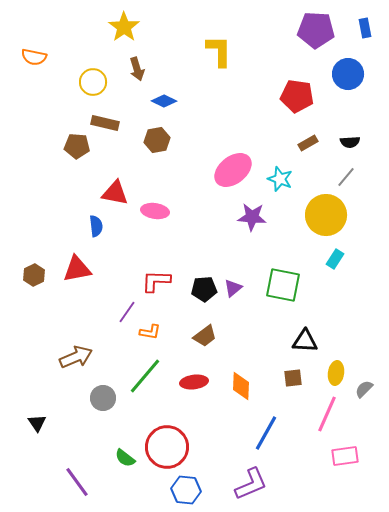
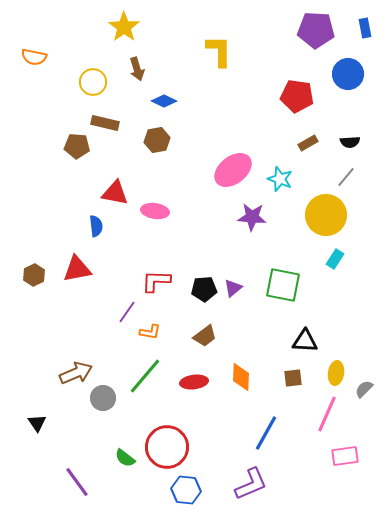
brown arrow at (76, 357): moved 16 px down
orange diamond at (241, 386): moved 9 px up
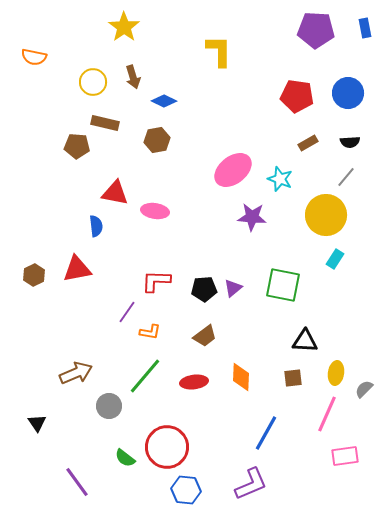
brown arrow at (137, 69): moved 4 px left, 8 px down
blue circle at (348, 74): moved 19 px down
gray circle at (103, 398): moved 6 px right, 8 px down
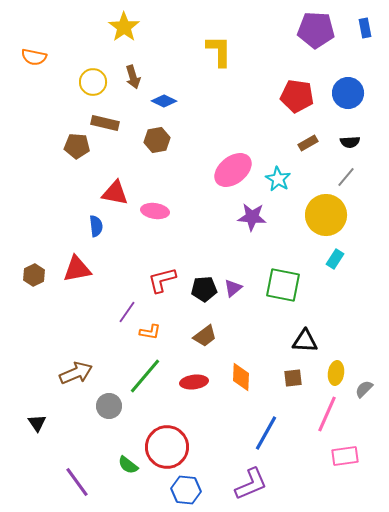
cyan star at (280, 179): moved 2 px left; rotated 10 degrees clockwise
red L-shape at (156, 281): moved 6 px right, 1 px up; rotated 16 degrees counterclockwise
green semicircle at (125, 458): moved 3 px right, 7 px down
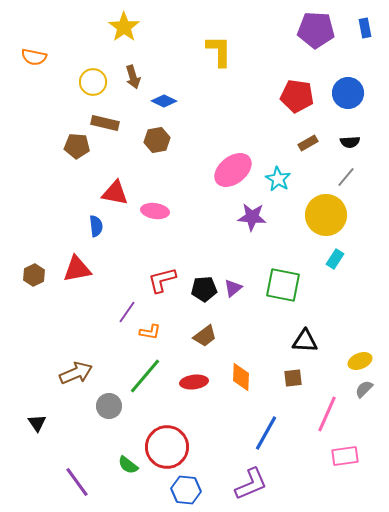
yellow ellipse at (336, 373): moved 24 px right, 12 px up; rotated 60 degrees clockwise
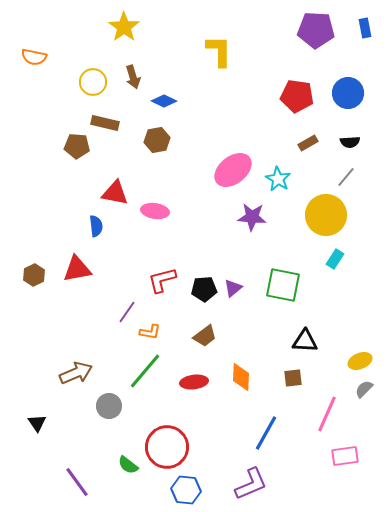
green line at (145, 376): moved 5 px up
